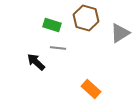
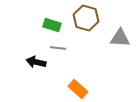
gray triangle: moved 5 px down; rotated 35 degrees clockwise
black arrow: rotated 30 degrees counterclockwise
orange rectangle: moved 13 px left
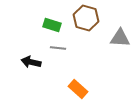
black arrow: moved 5 px left
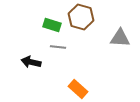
brown hexagon: moved 5 px left, 1 px up
gray line: moved 1 px up
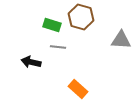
gray triangle: moved 1 px right, 2 px down
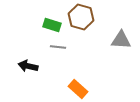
black arrow: moved 3 px left, 4 px down
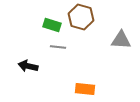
orange rectangle: moved 7 px right; rotated 36 degrees counterclockwise
